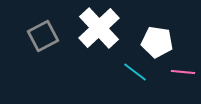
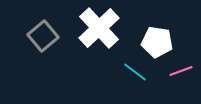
gray square: rotated 12 degrees counterclockwise
pink line: moved 2 px left, 1 px up; rotated 25 degrees counterclockwise
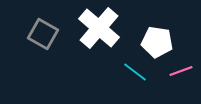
white cross: rotated 6 degrees counterclockwise
gray square: moved 2 px up; rotated 20 degrees counterclockwise
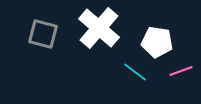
gray square: rotated 16 degrees counterclockwise
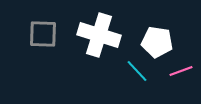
white cross: moved 7 px down; rotated 24 degrees counterclockwise
gray square: rotated 12 degrees counterclockwise
cyan line: moved 2 px right, 1 px up; rotated 10 degrees clockwise
